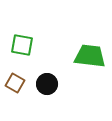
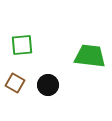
green square: rotated 15 degrees counterclockwise
black circle: moved 1 px right, 1 px down
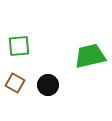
green square: moved 3 px left, 1 px down
green trapezoid: rotated 20 degrees counterclockwise
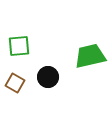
black circle: moved 8 px up
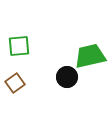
black circle: moved 19 px right
brown square: rotated 24 degrees clockwise
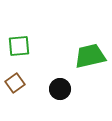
black circle: moved 7 px left, 12 px down
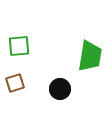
green trapezoid: rotated 112 degrees clockwise
brown square: rotated 18 degrees clockwise
